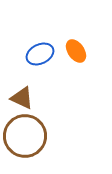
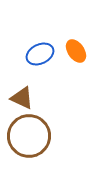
brown circle: moved 4 px right
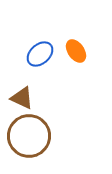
blue ellipse: rotated 16 degrees counterclockwise
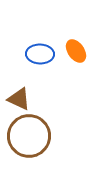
blue ellipse: rotated 44 degrees clockwise
brown triangle: moved 3 px left, 1 px down
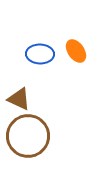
brown circle: moved 1 px left
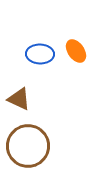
brown circle: moved 10 px down
